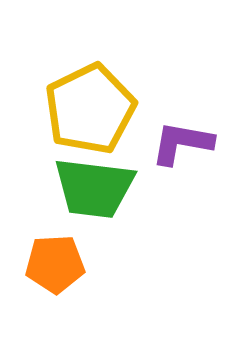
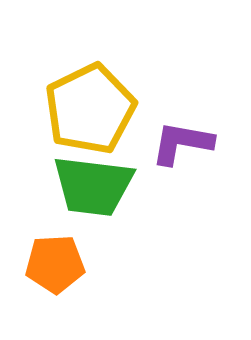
green trapezoid: moved 1 px left, 2 px up
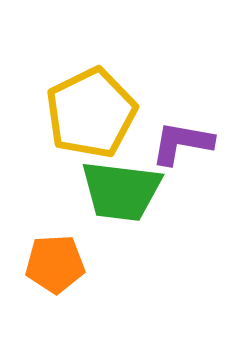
yellow pentagon: moved 1 px right, 4 px down
green trapezoid: moved 28 px right, 5 px down
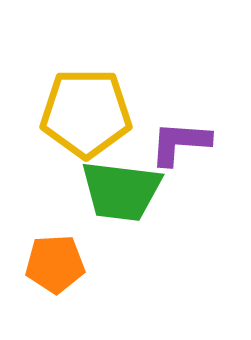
yellow pentagon: moved 5 px left; rotated 26 degrees clockwise
purple L-shape: moved 2 px left; rotated 6 degrees counterclockwise
